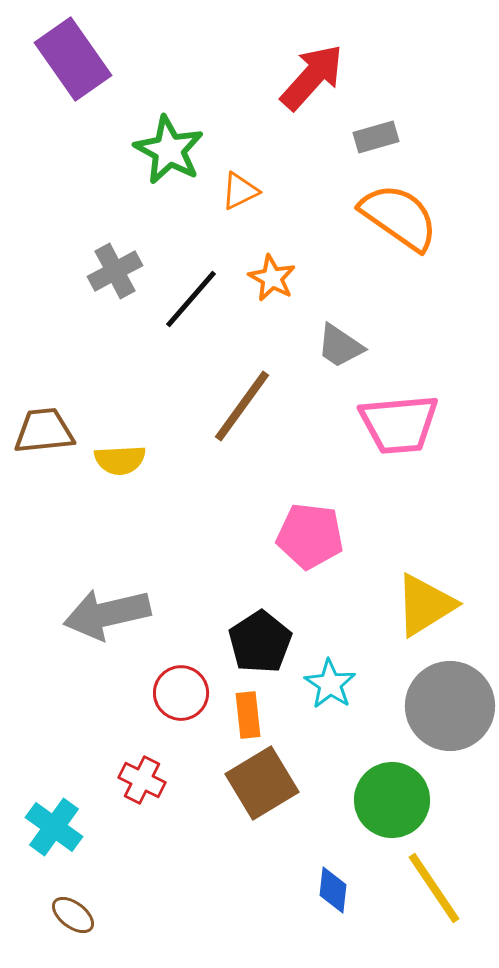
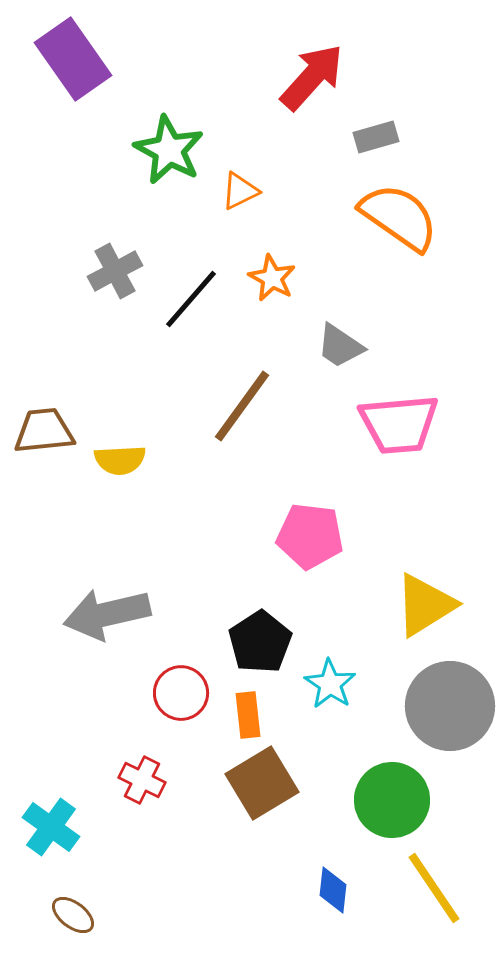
cyan cross: moved 3 px left
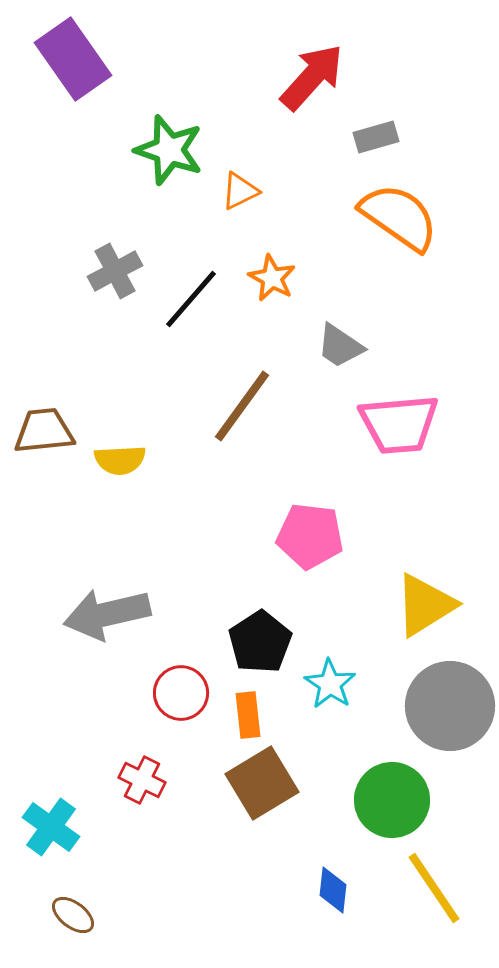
green star: rotated 10 degrees counterclockwise
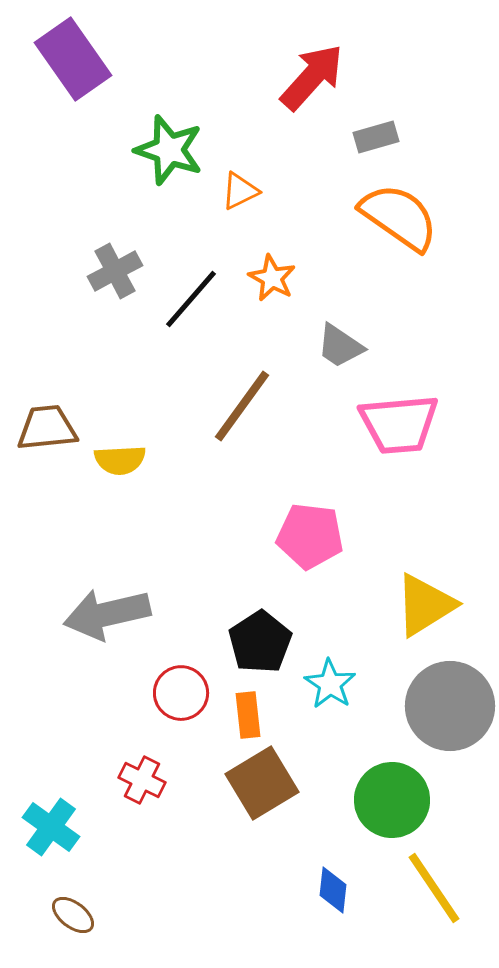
brown trapezoid: moved 3 px right, 3 px up
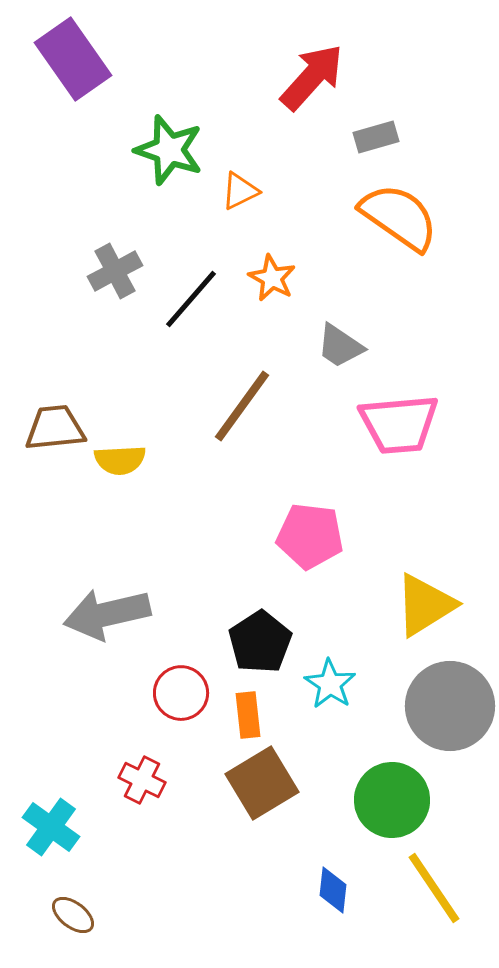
brown trapezoid: moved 8 px right
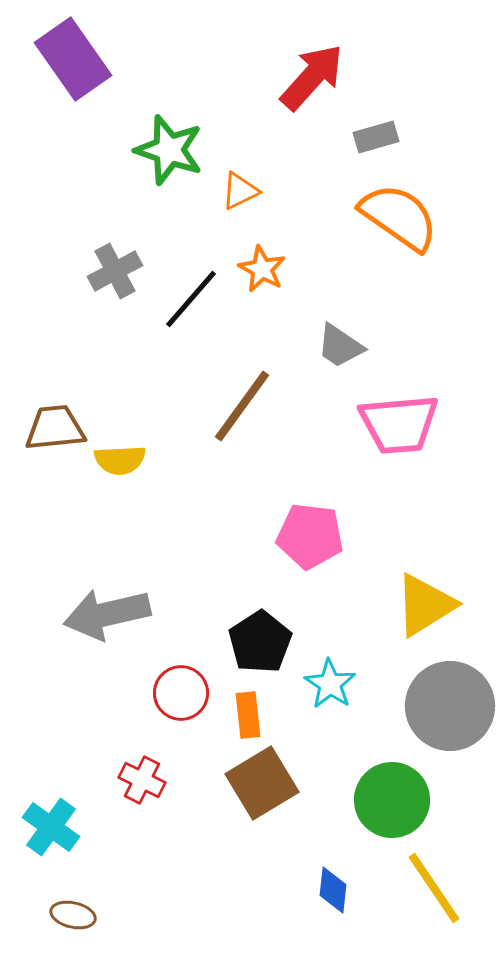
orange star: moved 10 px left, 9 px up
brown ellipse: rotated 24 degrees counterclockwise
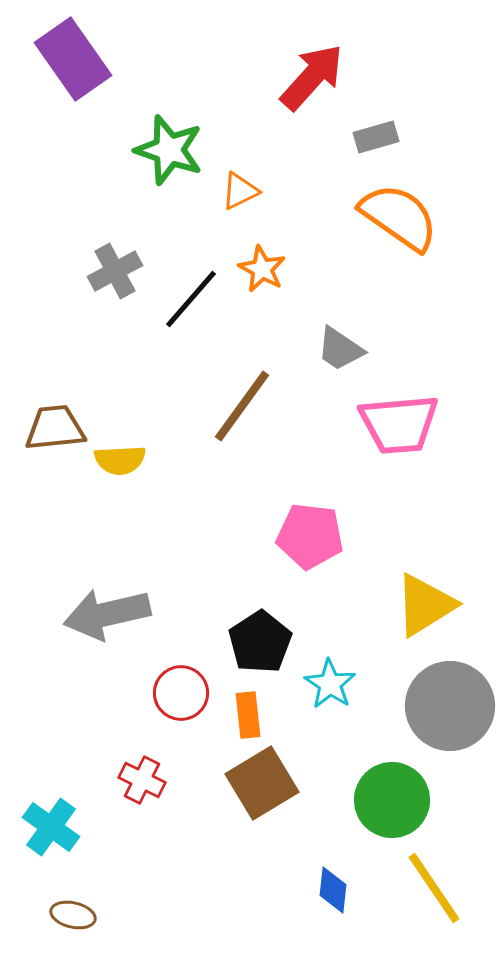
gray trapezoid: moved 3 px down
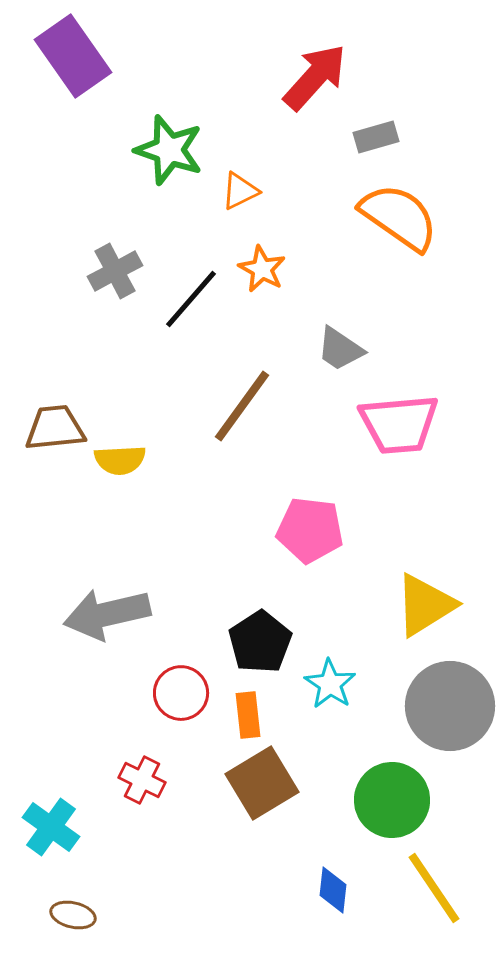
purple rectangle: moved 3 px up
red arrow: moved 3 px right
pink pentagon: moved 6 px up
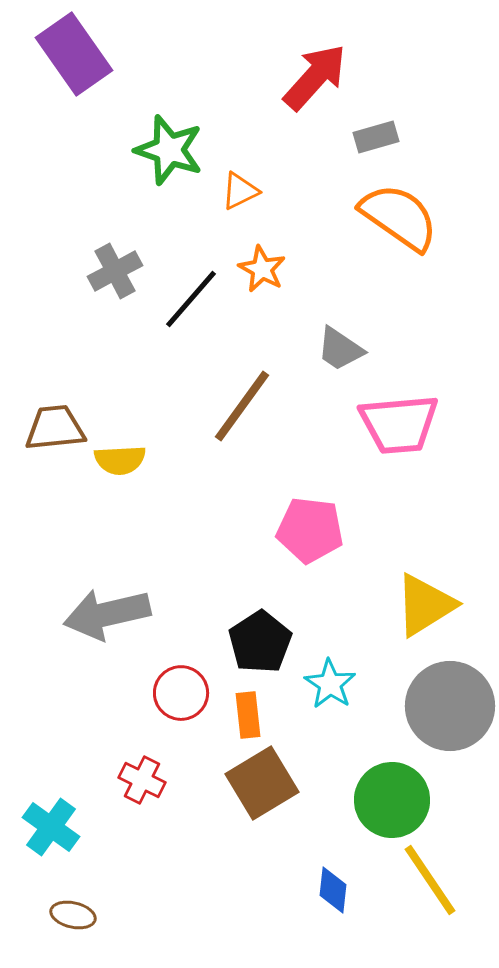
purple rectangle: moved 1 px right, 2 px up
yellow line: moved 4 px left, 8 px up
